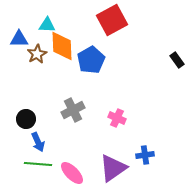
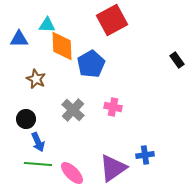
brown star: moved 1 px left, 25 px down; rotated 18 degrees counterclockwise
blue pentagon: moved 4 px down
gray cross: rotated 20 degrees counterclockwise
pink cross: moved 4 px left, 11 px up; rotated 12 degrees counterclockwise
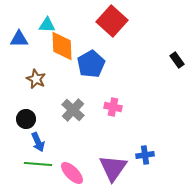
red square: moved 1 px down; rotated 20 degrees counterclockwise
purple triangle: rotated 20 degrees counterclockwise
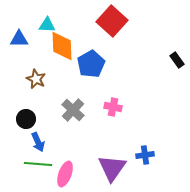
purple triangle: moved 1 px left
pink ellipse: moved 7 px left, 1 px down; rotated 65 degrees clockwise
